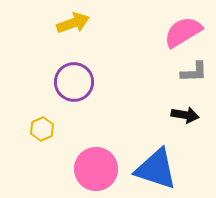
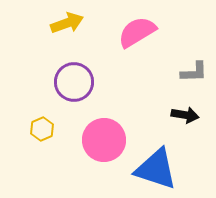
yellow arrow: moved 6 px left
pink semicircle: moved 46 px left
pink circle: moved 8 px right, 29 px up
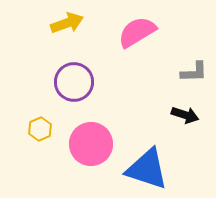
black arrow: rotated 8 degrees clockwise
yellow hexagon: moved 2 px left
pink circle: moved 13 px left, 4 px down
blue triangle: moved 9 px left
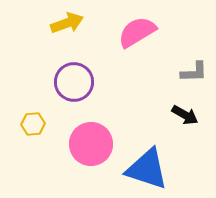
black arrow: rotated 12 degrees clockwise
yellow hexagon: moved 7 px left, 5 px up; rotated 20 degrees clockwise
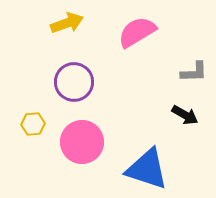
pink circle: moved 9 px left, 2 px up
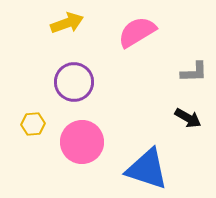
black arrow: moved 3 px right, 3 px down
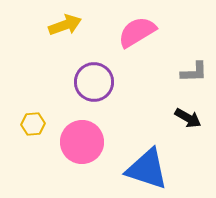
yellow arrow: moved 2 px left, 2 px down
purple circle: moved 20 px right
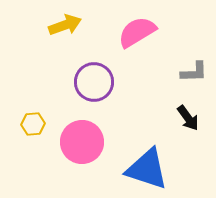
black arrow: rotated 24 degrees clockwise
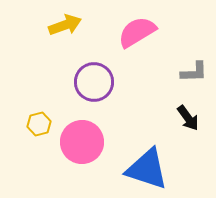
yellow hexagon: moved 6 px right; rotated 10 degrees counterclockwise
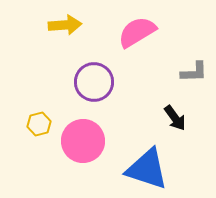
yellow arrow: rotated 16 degrees clockwise
black arrow: moved 13 px left
pink circle: moved 1 px right, 1 px up
